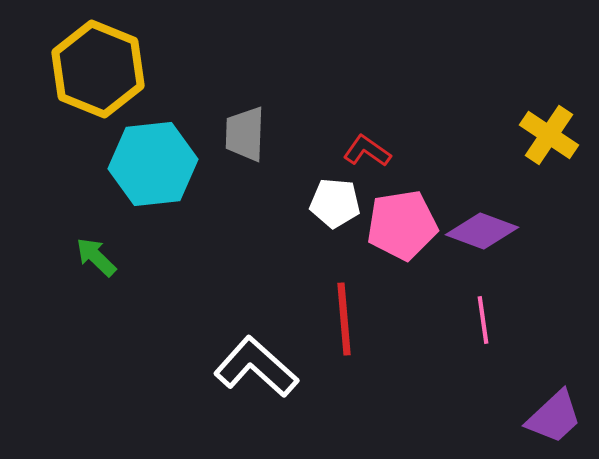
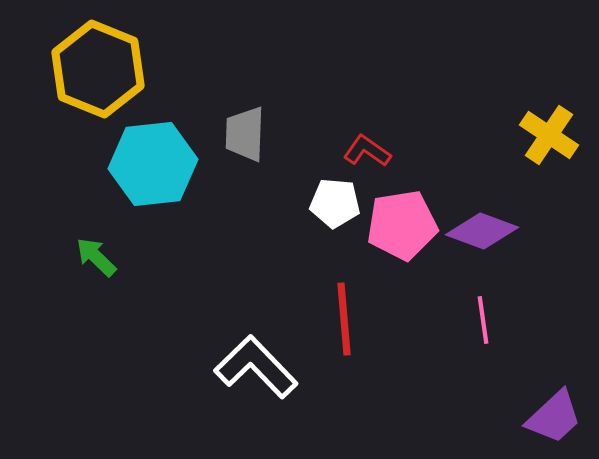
white L-shape: rotated 4 degrees clockwise
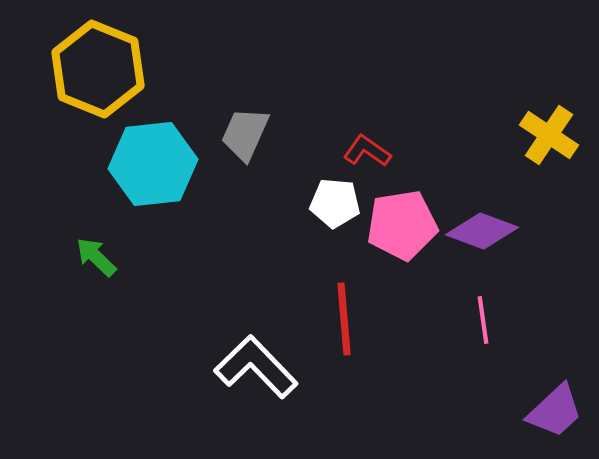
gray trapezoid: rotated 22 degrees clockwise
purple trapezoid: moved 1 px right, 6 px up
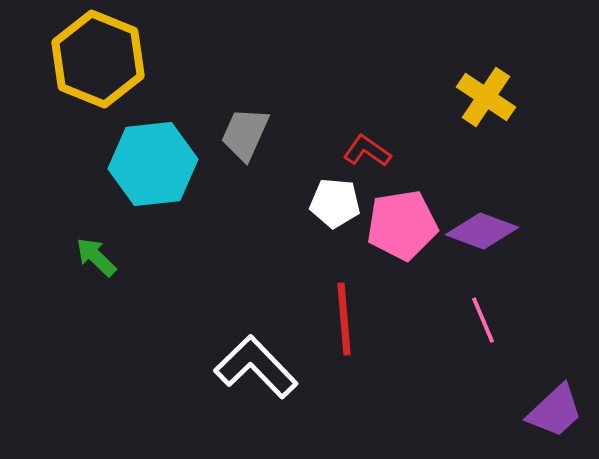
yellow hexagon: moved 10 px up
yellow cross: moved 63 px left, 38 px up
pink line: rotated 15 degrees counterclockwise
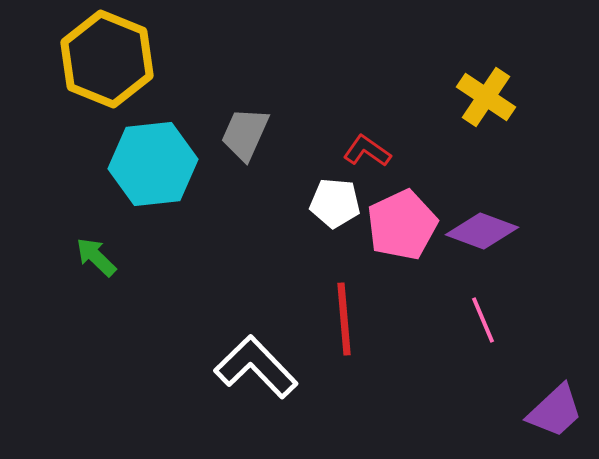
yellow hexagon: moved 9 px right
pink pentagon: rotated 16 degrees counterclockwise
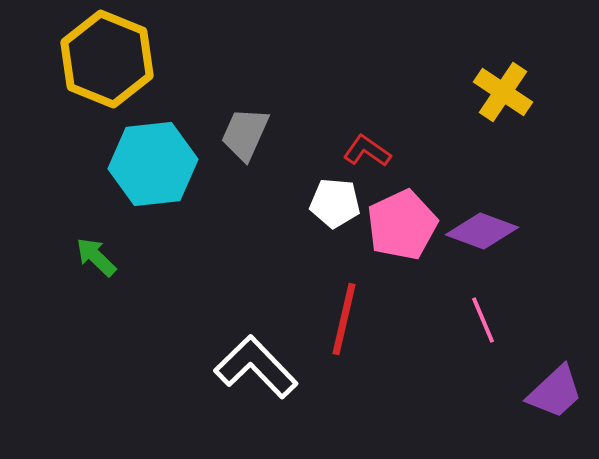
yellow cross: moved 17 px right, 5 px up
red line: rotated 18 degrees clockwise
purple trapezoid: moved 19 px up
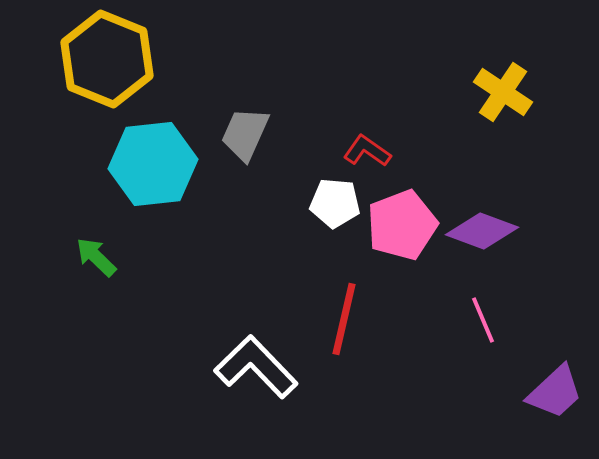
pink pentagon: rotated 4 degrees clockwise
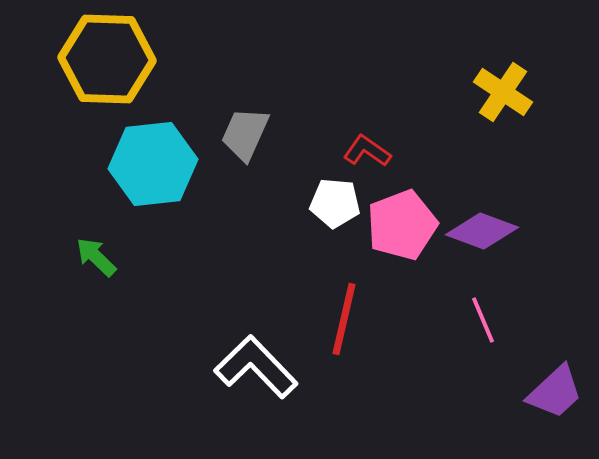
yellow hexagon: rotated 20 degrees counterclockwise
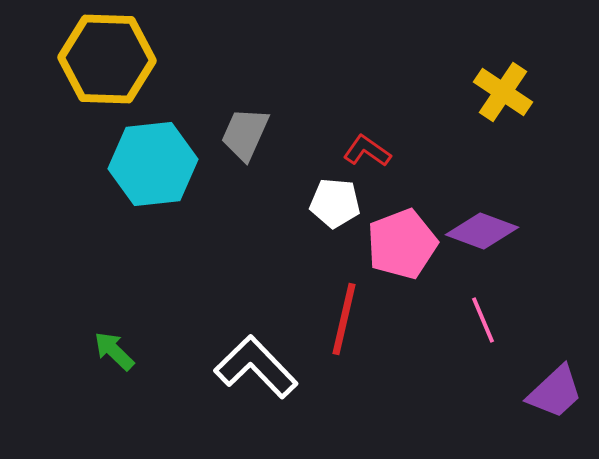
pink pentagon: moved 19 px down
green arrow: moved 18 px right, 94 px down
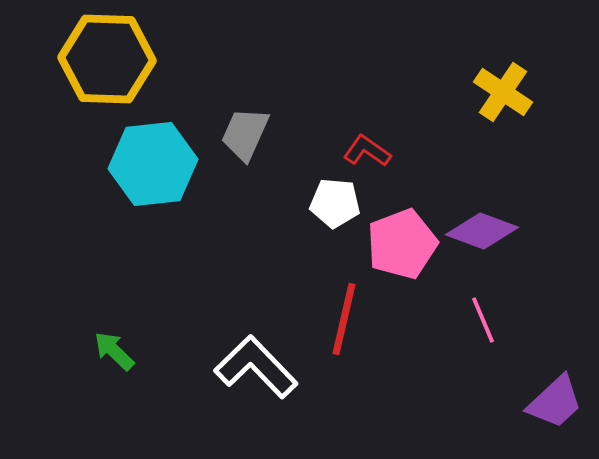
purple trapezoid: moved 10 px down
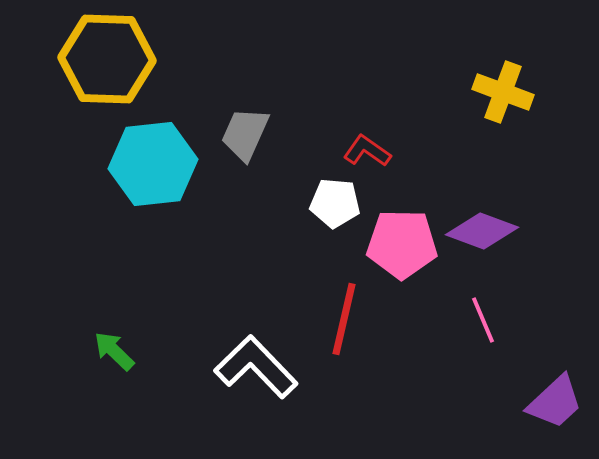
yellow cross: rotated 14 degrees counterclockwise
pink pentagon: rotated 22 degrees clockwise
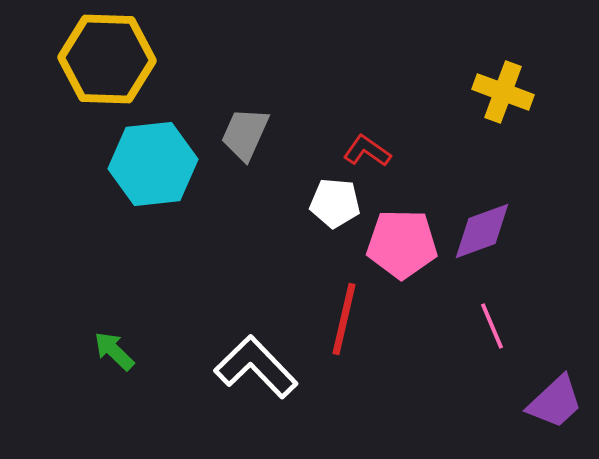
purple diamond: rotated 40 degrees counterclockwise
pink line: moved 9 px right, 6 px down
